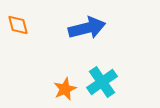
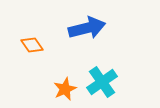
orange diamond: moved 14 px right, 20 px down; rotated 20 degrees counterclockwise
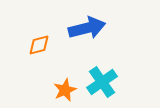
orange diamond: moved 7 px right; rotated 70 degrees counterclockwise
orange star: moved 1 px down
